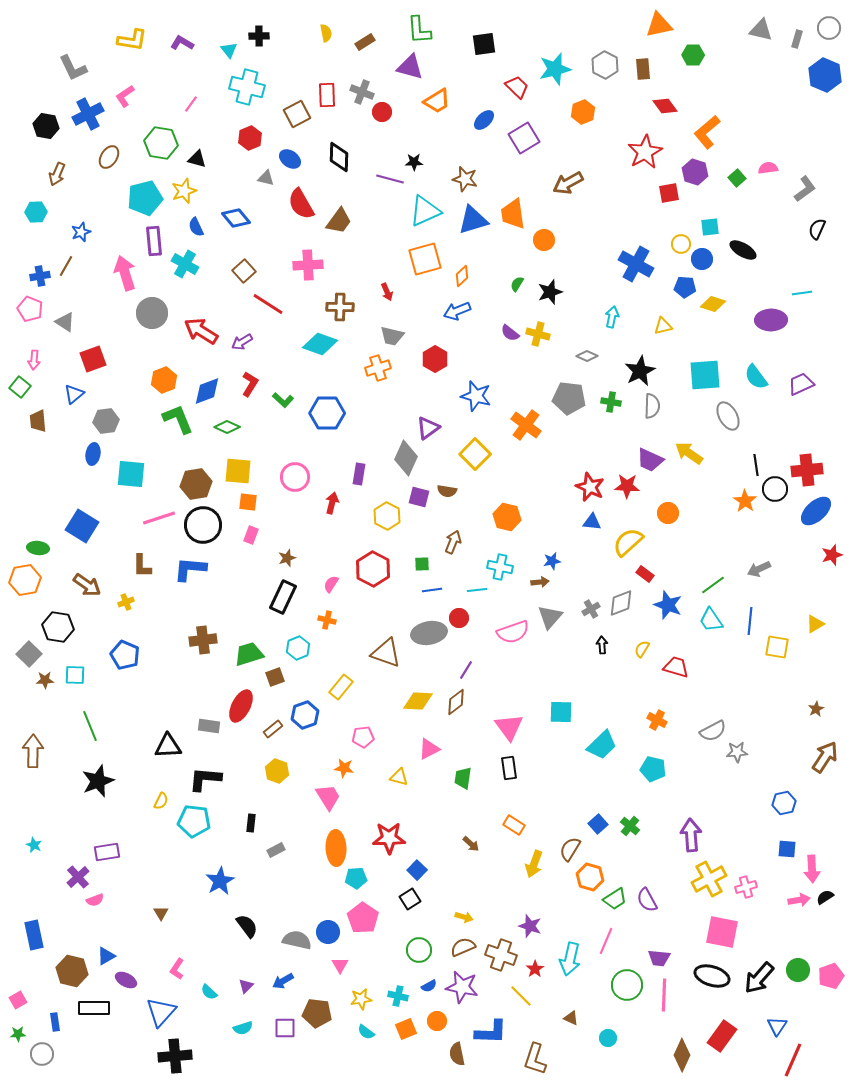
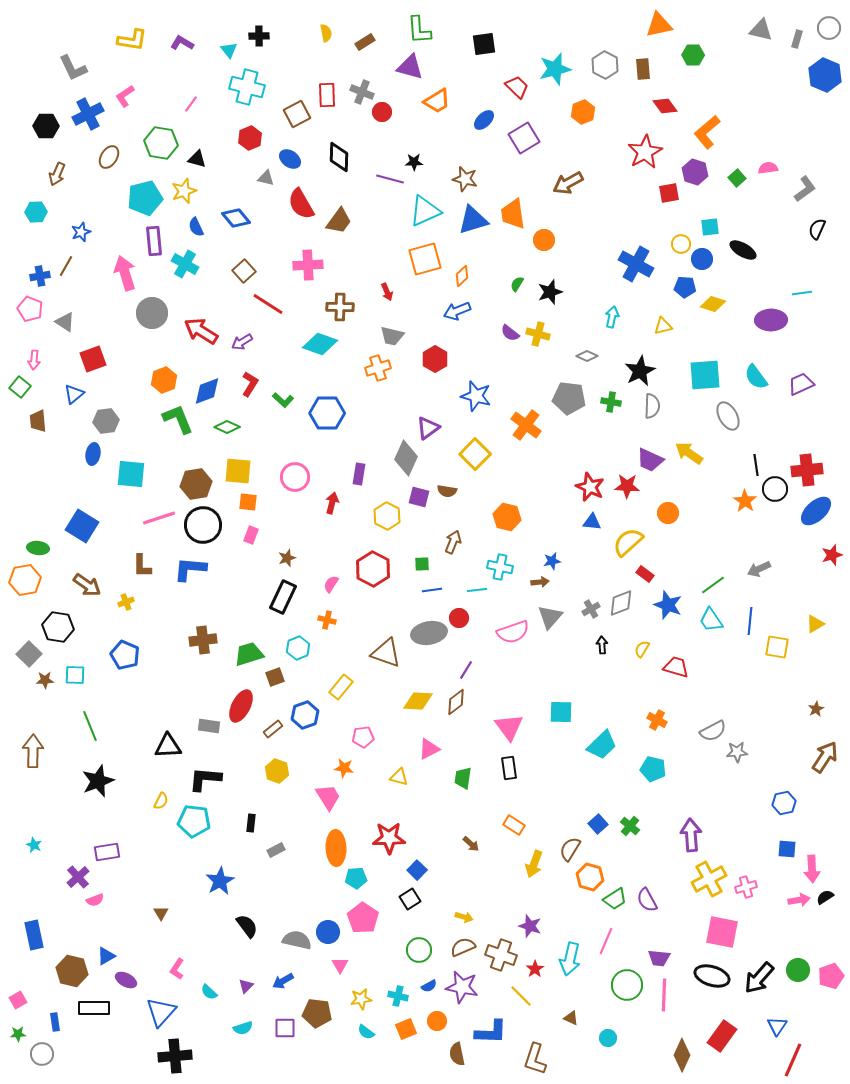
black hexagon at (46, 126): rotated 10 degrees counterclockwise
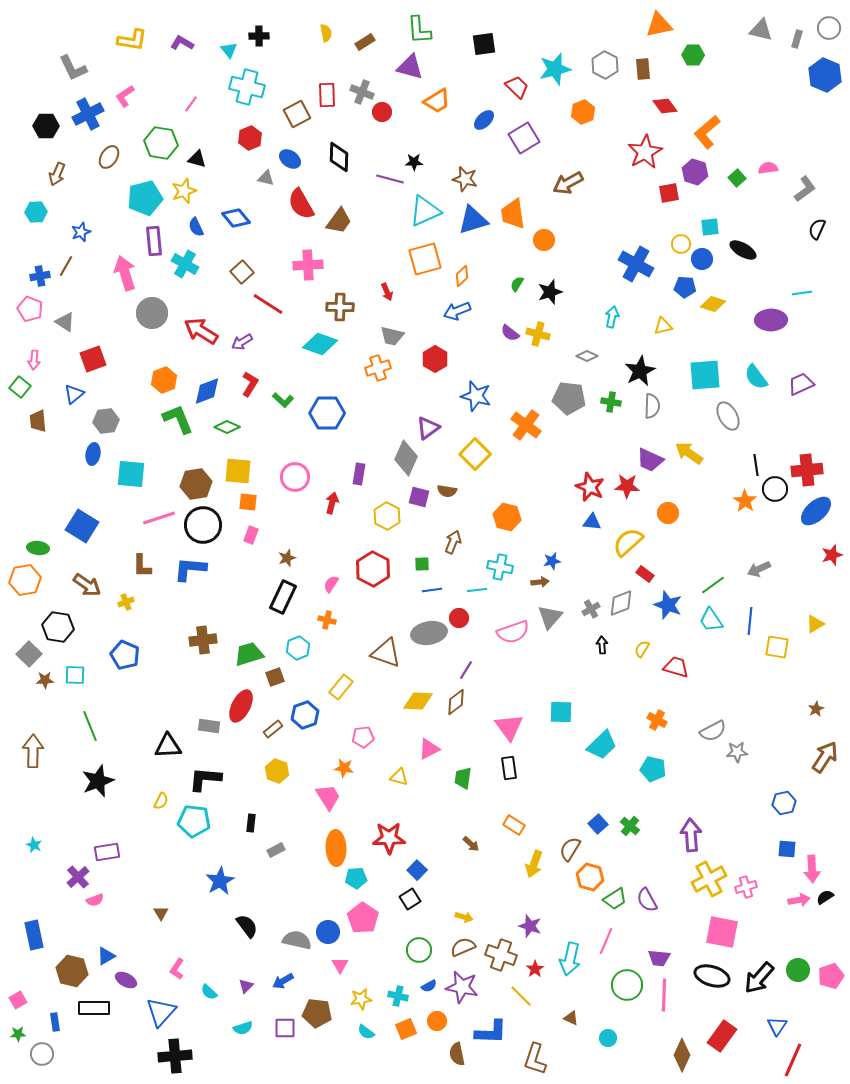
brown square at (244, 271): moved 2 px left, 1 px down
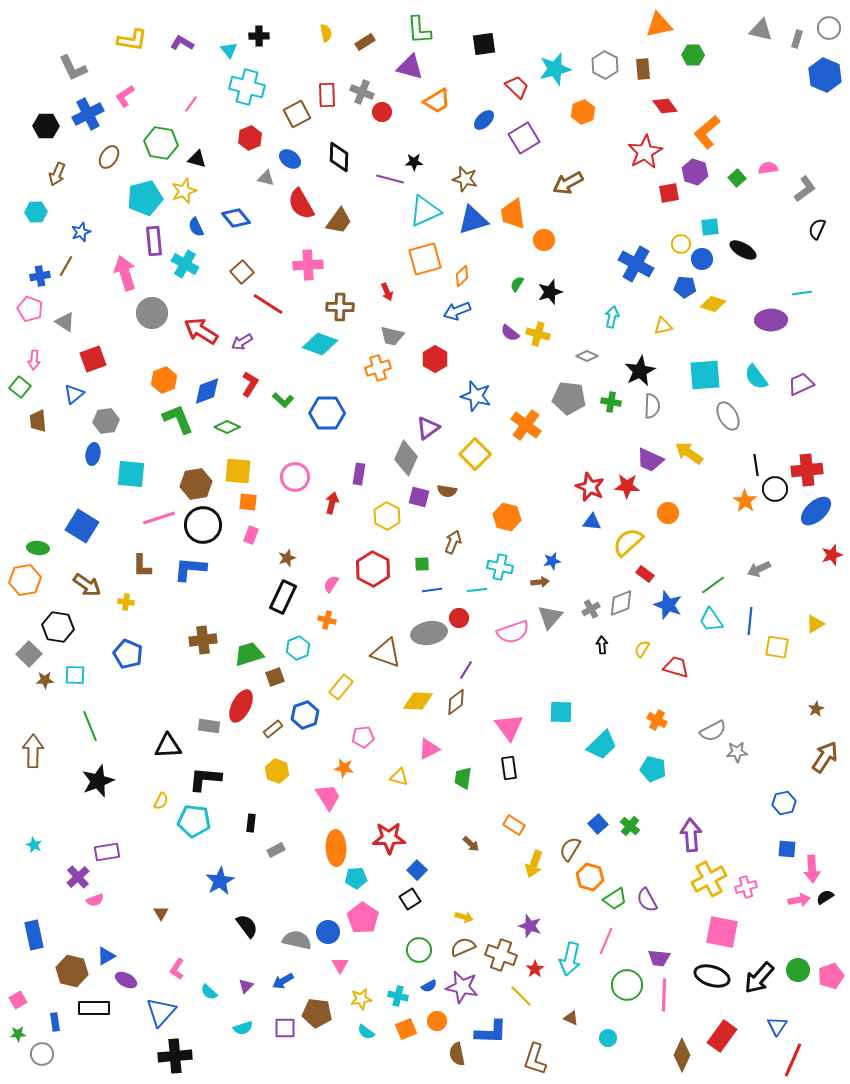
yellow cross at (126, 602): rotated 28 degrees clockwise
blue pentagon at (125, 655): moved 3 px right, 1 px up
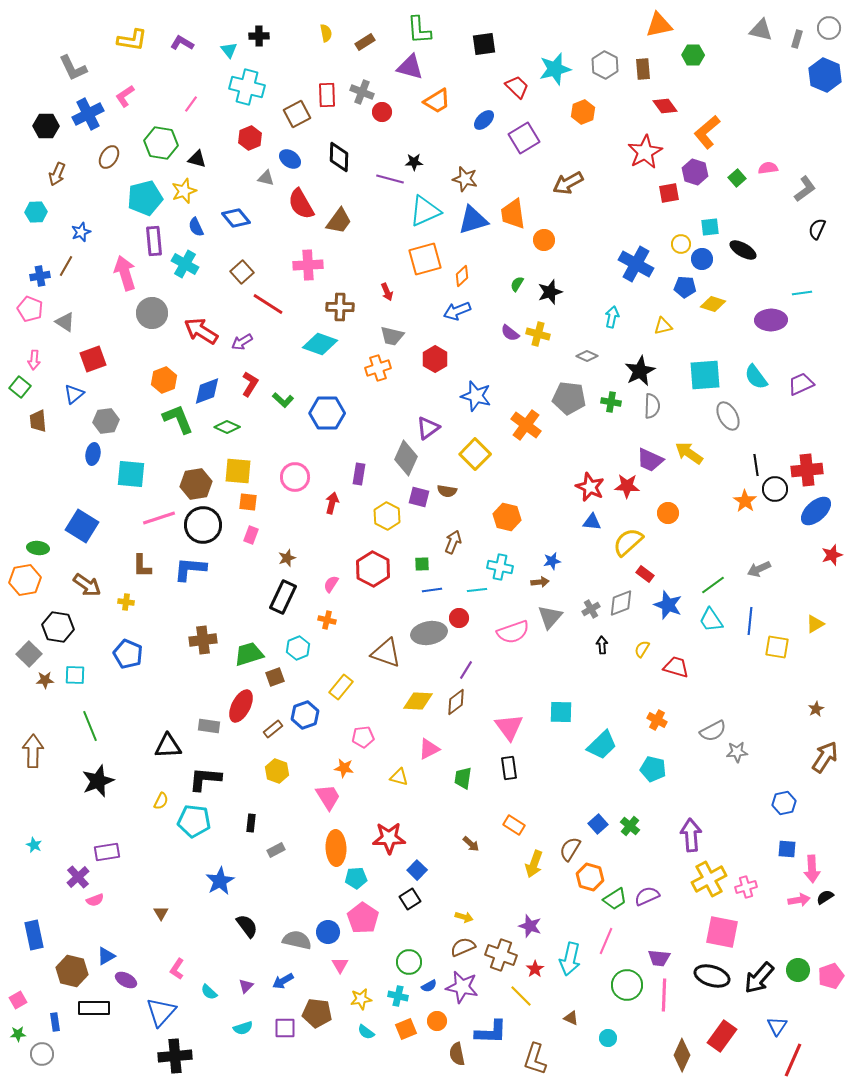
purple semicircle at (647, 900): moved 4 px up; rotated 95 degrees clockwise
green circle at (419, 950): moved 10 px left, 12 px down
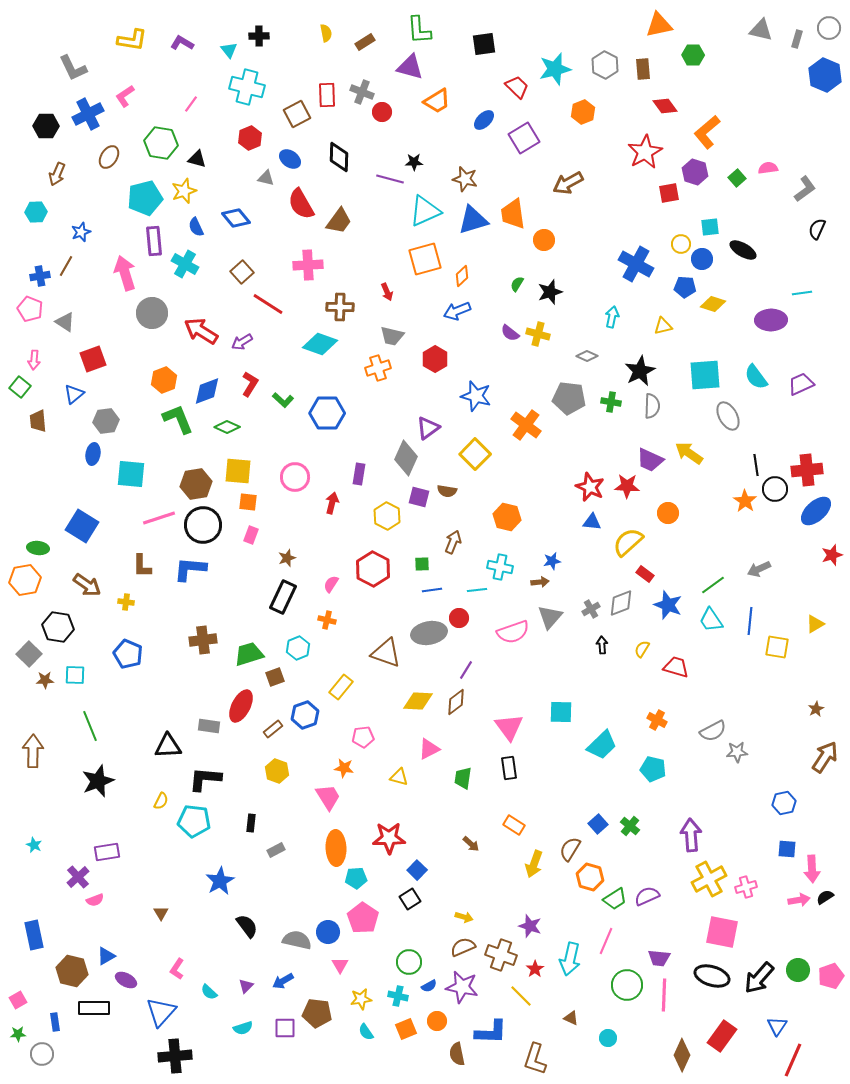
cyan semicircle at (366, 1032): rotated 18 degrees clockwise
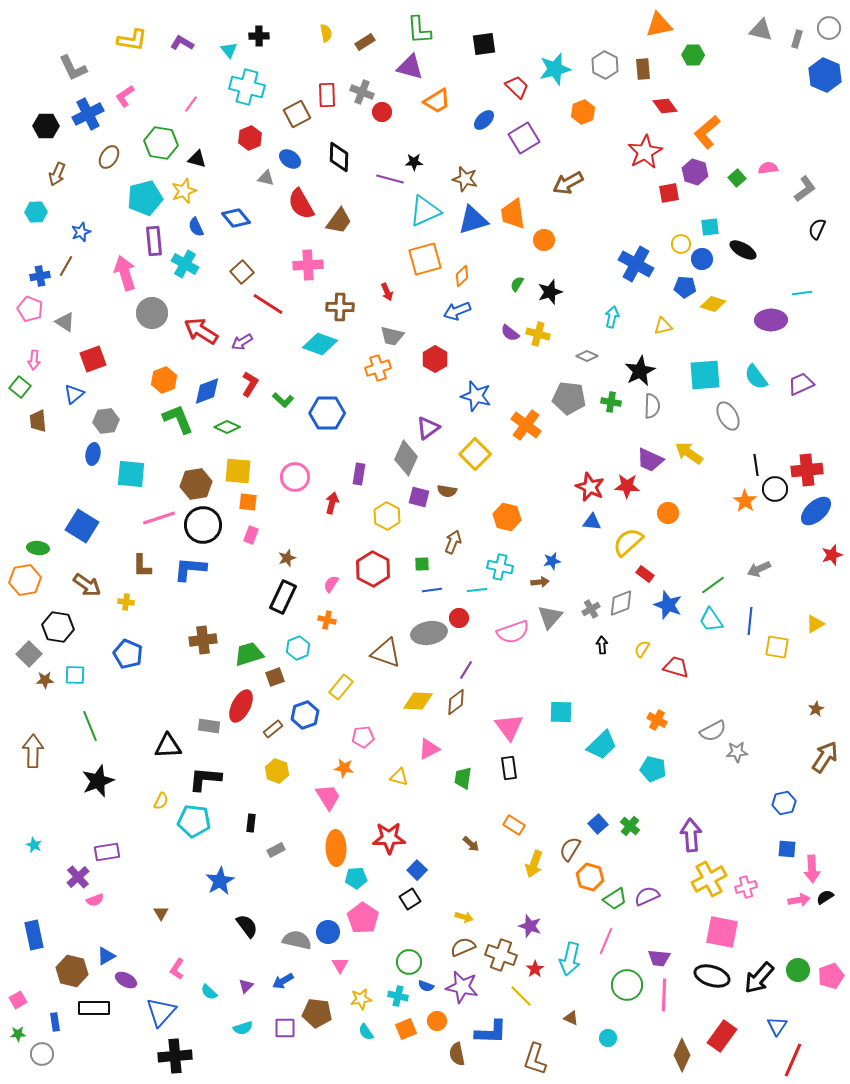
blue semicircle at (429, 986): moved 3 px left; rotated 49 degrees clockwise
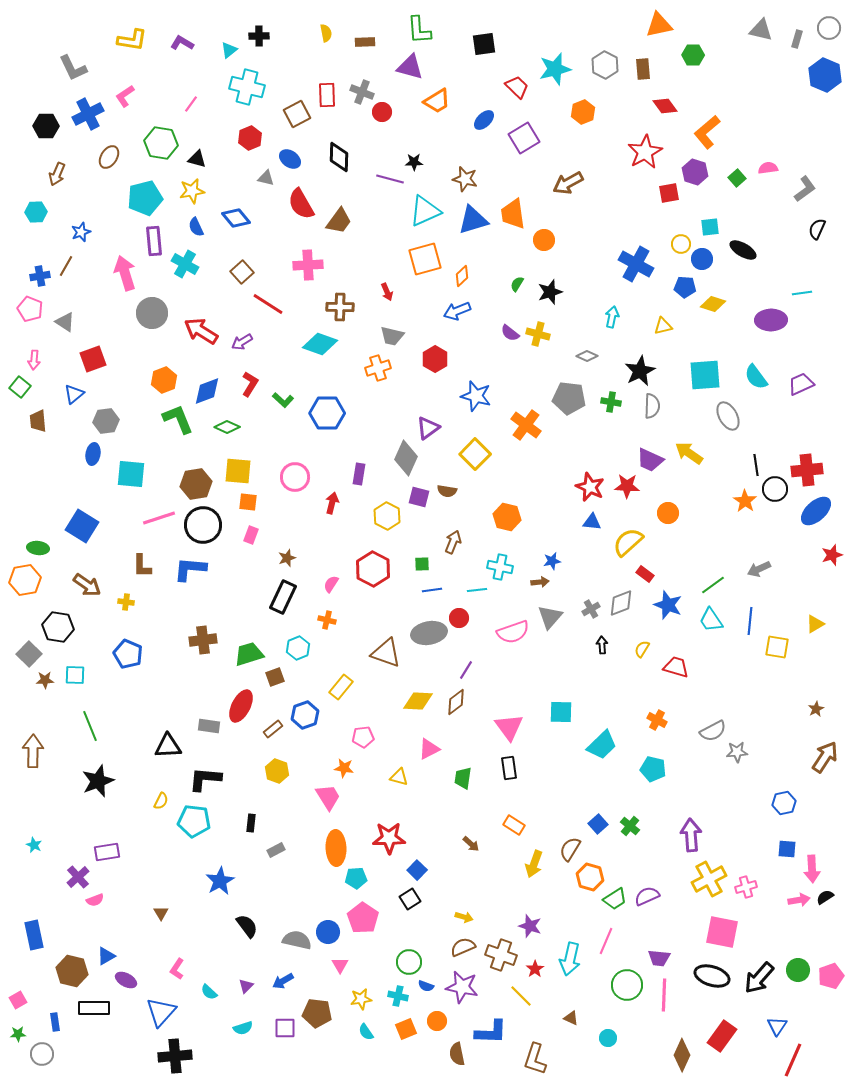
brown rectangle at (365, 42): rotated 30 degrees clockwise
cyan triangle at (229, 50): rotated 30 degrees clockwise
yellow star at (184, 191): moved 8 px right; rotated 10 degrees clockwise
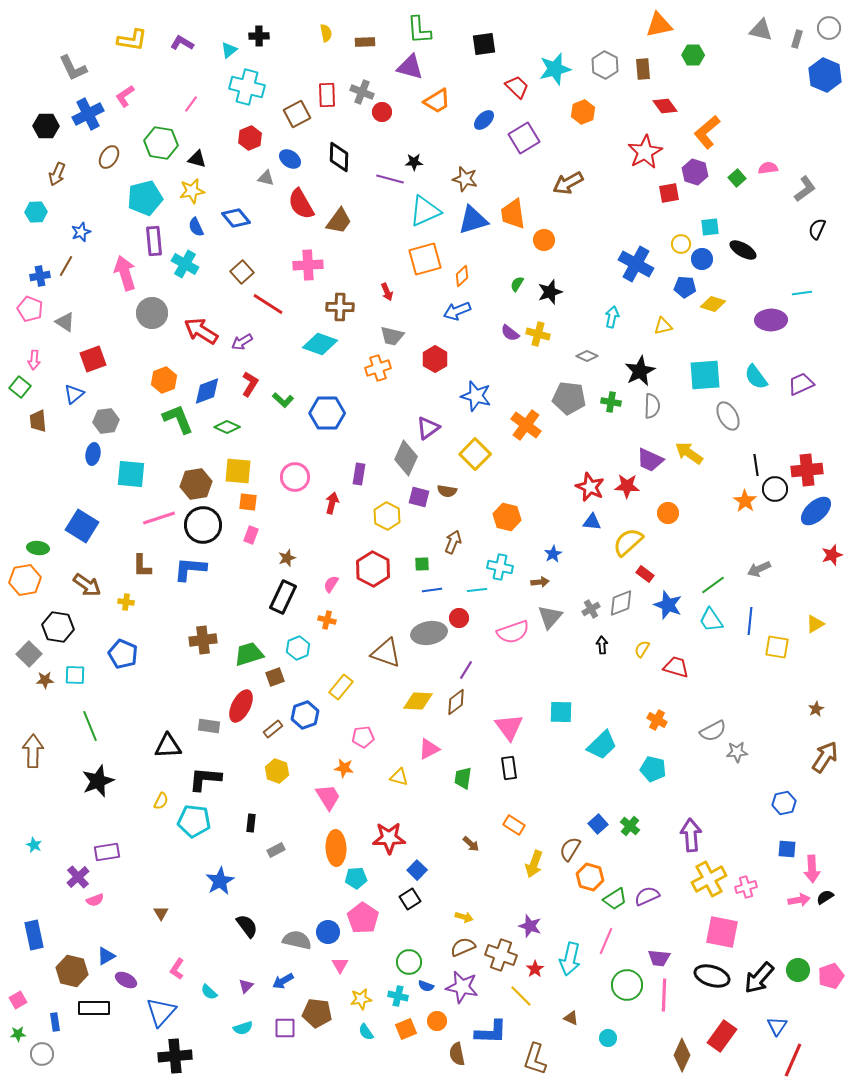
blue star at (552, 561): moved 1 px right, 7 px up; rotated 18 degrees counterclockwise
blue pentagon at (128, 654): moved 5 px left
